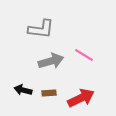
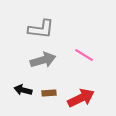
gray arrow: moved 8 px left, 1 px up
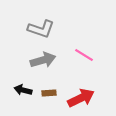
gray L-shape: rotated 12 degrees clockwise
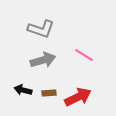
red arrow: moved 3 px left, 1 px up
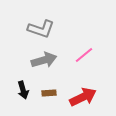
pink line: rotated 72 degrees counterclockwise
gray arrow: moved 1 px right
black arrow: rotated 120 degrees counterclockwise
red arrow: moved 5 px right
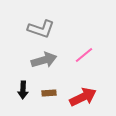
black arrow: rotated 18 degrees clockwise
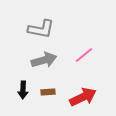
gray L-shape: rotated 8 degrees counterclockwise
brown rectangle: moved 1 px left, 1 px up
